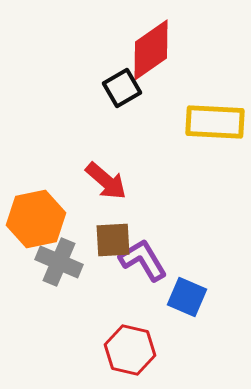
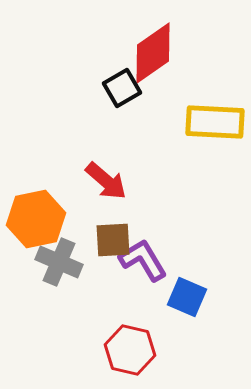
red diamond: moved 2 px right, 3 px down
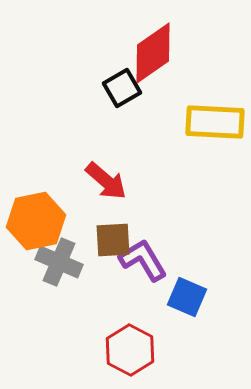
orange hexagon: moved 2 px down
red hexagon: rotated 15 degrees clockwise
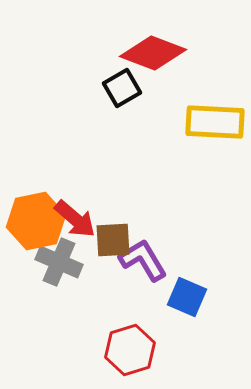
red diamond: rotated 56 degrees clockwise
red arrow: moved 31 px left, 38 px down
red hexagon: rotated 15 degrees clockwise
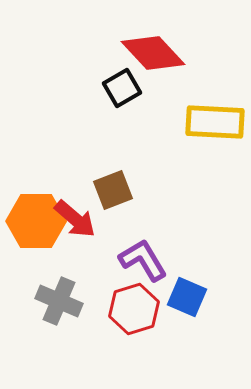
red diamond: rotated 26 degrees clockwise
orange hexagon: rotated 12 degrees clockwise
brown square: moved 50 px up; rotated 18 degrees counterclockwise
gray cross: moved 39 px down
red hexagon: moved 4 px right, 41 px up
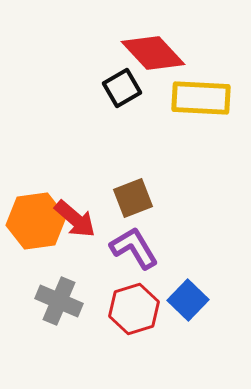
yellow rectangle: moved 14 px left, 24 px up
brown square: moved 20 px right, 8 px down
orange hexagon: rotated 8 degrees counterclockwise
purple L-shape: moved 9 px left, 12 px up
blue square: moved 1 px right, 3 px down; rotated 21 degrees clockwise
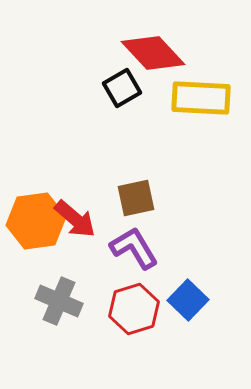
brown square: moved 3 px right; rotated 9 degrees clockwise
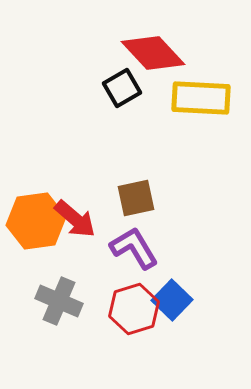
blue square: moved 16 px left
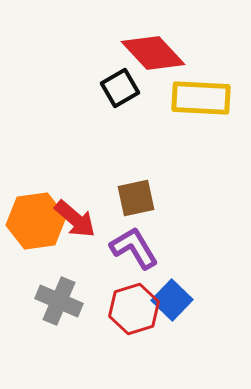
black square: moved 2 px left
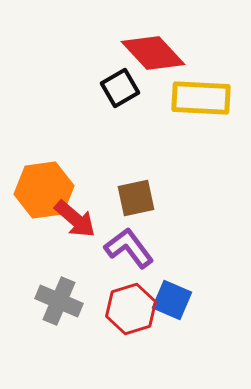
orange hexagon: moved 8 px right, 31 px up
purple L-shape: moved 5 px left; rotated 6 degrees counterclockwise
blue square: rotated 21 degrees counterclockwise
red hexagon: moved 3 px left
